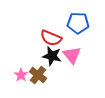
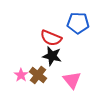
pink triangle: moved 25 px down
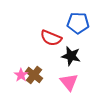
black star: moved 19 px right
brown cross: moved 4 px left
pink triangle: moved 3 px left, 2 px down
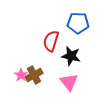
red semicircle: moved 3 px down; rotated 85 degrees clockwise
brown cross: rotated 24 degrees clockwise
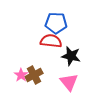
blue pentagon: moved 22 px left
red semicircle: rotated 80 degrees clockwise
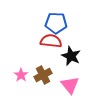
black star: rotated 12 degrees clockwise
brown cross: moved 9 px right
pink triangle: moved 1 px right, 3 px down
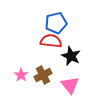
blue pentagon: rotated 15 degrees counterclockwise
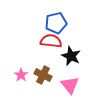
brown cross: rotated 36 degrees counterclockwise
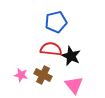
blue pentagon: moved 1 px up
red semicircle: moved 8 px down
pink star: rotated 24 degrees counterclockwise
pink triangle: moved 4 px right
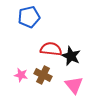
blue pentagon: moved 27 px left, 5 px up
